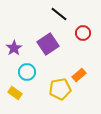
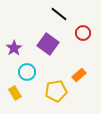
purple square: rotated 20 degrees counterclockwise
yellow pentagon: moved 4 px left, 2 px down
yellow rectangle: rotated 24 degrees clockwise
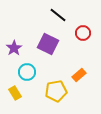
black line: moved 1 px left, 1 px down
purple square: rotated 10 degrees counterclockwise
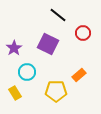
yellow pentagon: rotated 10 degrees clockwise
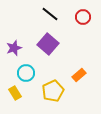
black line: moved 8 px left, 1 px up
red circle: moved 16 px up
purple square: rotated 15 degrees clockwise
purple star: rotated 14 degrees clockwise
cyan circle: moved 1 px left, 1 px down
yellow pentagon: moved 3 px left; rotated 25 degrees counterclockwise
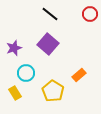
red circle: moved 7 px right, 3 px up
yellow pentagon: rotated 15 degrees counterclockwise
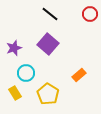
yellow pentagon: moved 5 px left, 3 px down
